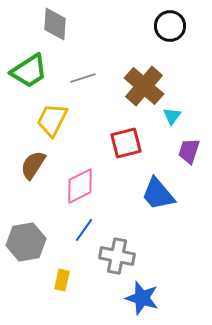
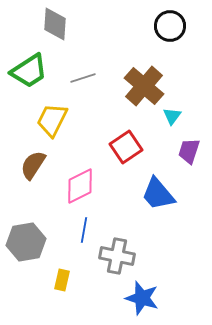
red square: moved 4 px down; rotated 20 degrees counterclockwise
blue line: rotated 25 degrees counterclockwise
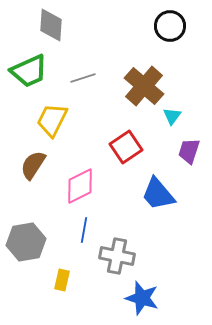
gray diamond: moved 4 px left, 1 px down
green trapezoid: rotated 9 degrees clockwise
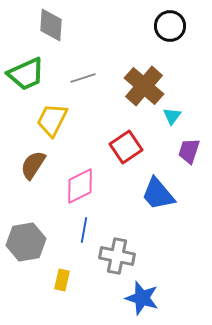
green trapezoid: moved 3 px left, 3 px down
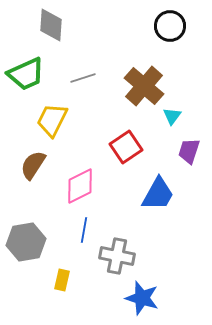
blue trapezoid: rotated 111 degrees counterclockwise
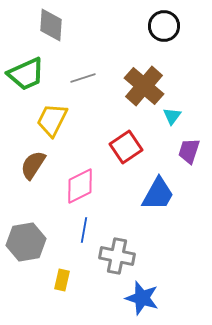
black circle: moved 6 px left
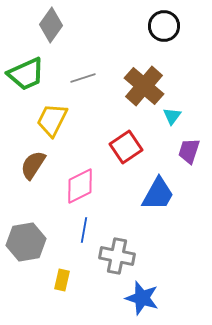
gray diamond: rotated 32 degrees clockwise
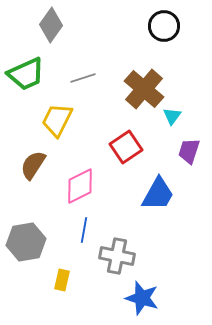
brown cross: moved 3 px down
yellow trapezoid: moved 5 px right
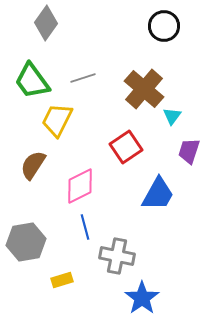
gray diamond: moved 5 px left, 2 px up
green trapezoid: moved 6 px right, 7 px down; rotated 78 degrees clockwise
blue line: moved 1 px right, 3 px up; rotated 25 degrees counterclockwise
yellow rectangle: rotated 60 degrees clockwise
blue star: rotated 20 degrees clockwise
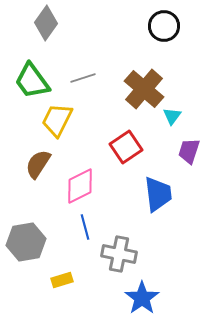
brown semicircle: moved 5 px right, 1 px up
blue trapezoid: rotated 36 degrees counterclockwise
gray cross: moved 2 px right, 2 px up
